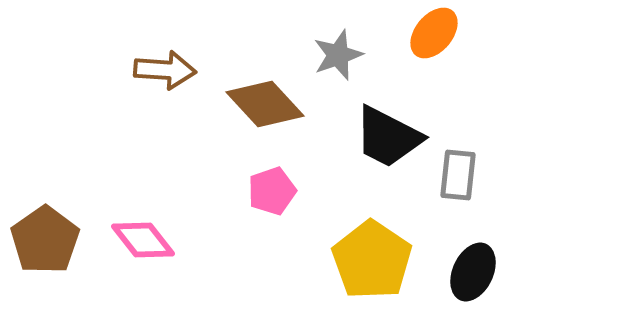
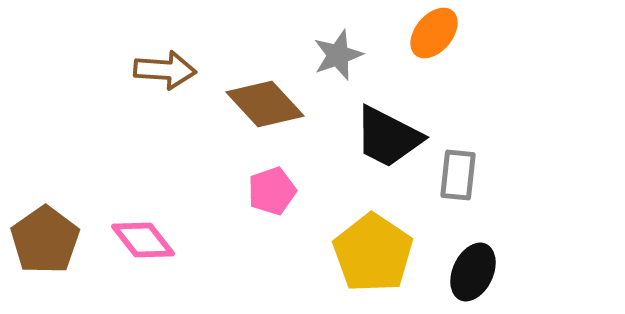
yellow pentagon: moved 1 px right, 7 px up
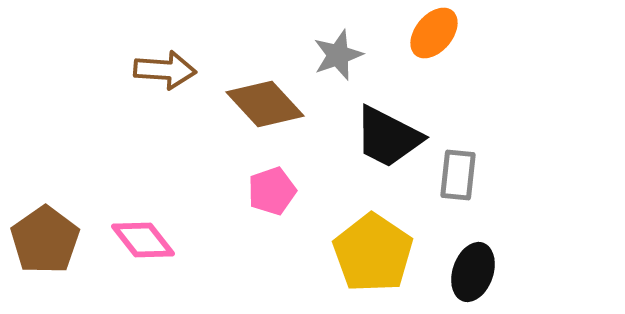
black ellipse: rotated 6 degrees counterclockwise
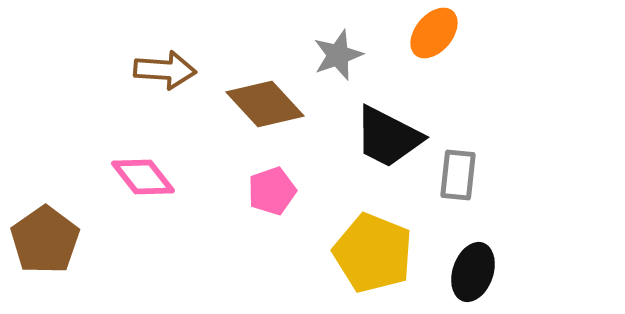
pink diamond: moved 63 px up
yellow pentagon: rotated 12 degrees counterclockwise
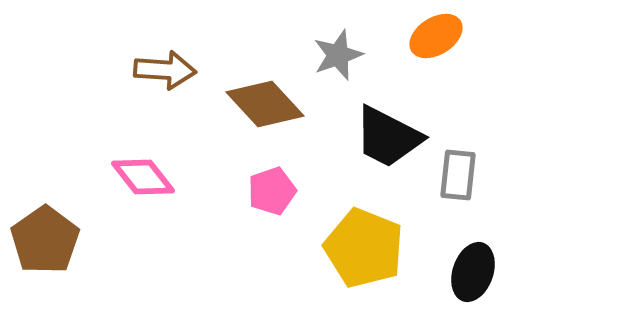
orange ellipse: moved 2 px right, 3 px down; rotated 18 degrees clockwise
yellow pentagon: moved 9 px left, 5 px up
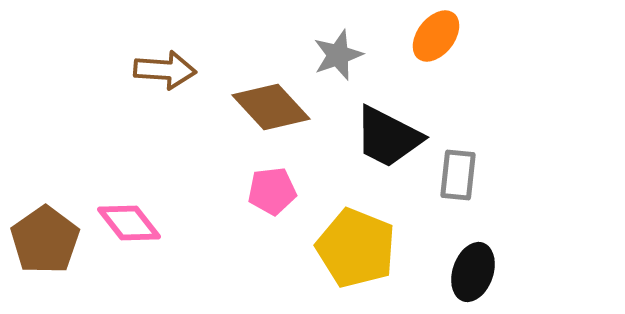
orange ellipse: rotated 20 degrees counterclockwise
brown diamond: moved 6 px right, 3 px down
pink diamond: moved 14 px left, 46 px down
pink pentagon: rotated 12 degrees clockwise
yellow pentagon: moved 8 px left
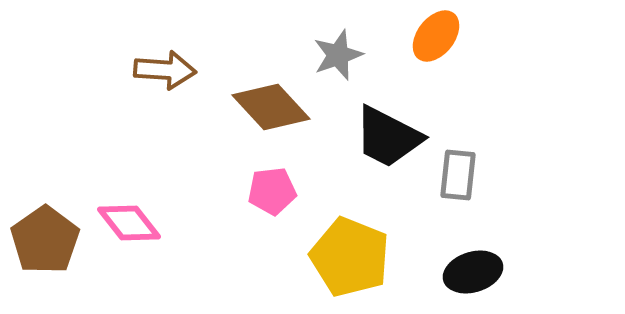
yellow pentagon: moved 6 px left, 9 px down
black ellipse: rotated 54 degrees clockwise
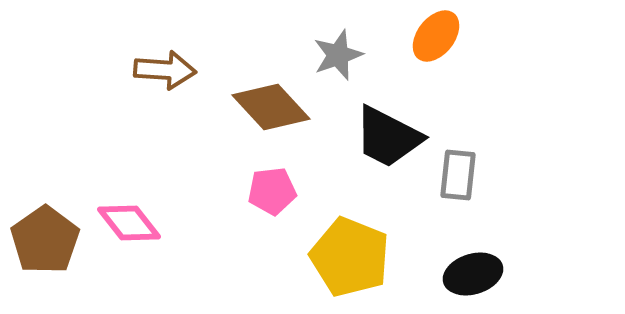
black ellipse: moved 2 px down
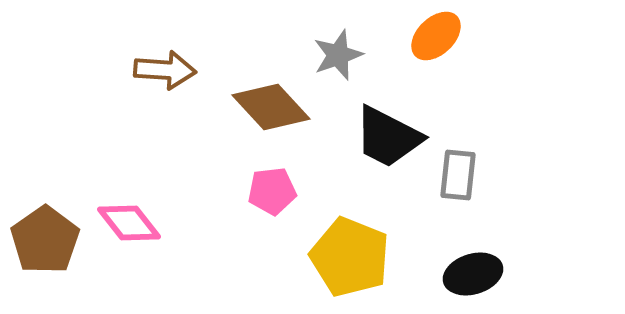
orange ellipse: rotated 8 degrees clockwise
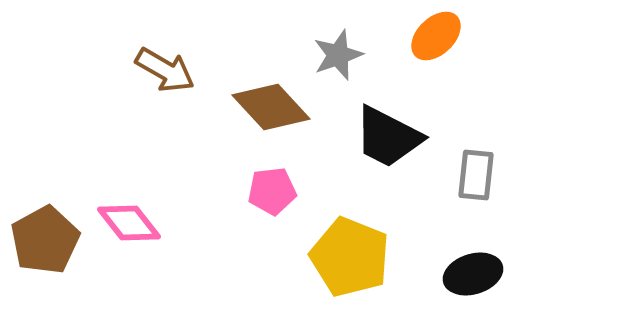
brown arrow: rotated 26 degrees clockwise
gray rectangle: moved 18 px right
brown pentagon: rotated 6 degrees clockwise
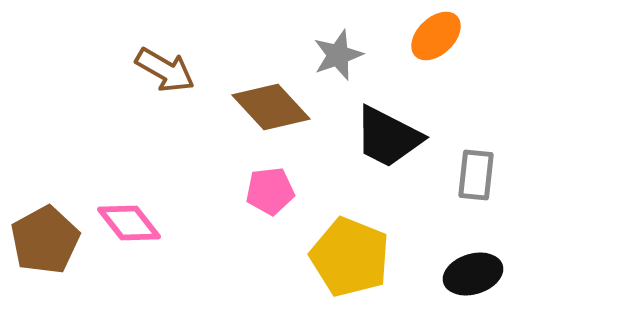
pink pentagon: moved 2 px left
